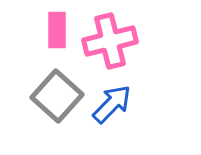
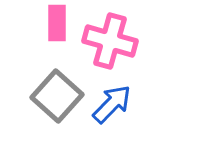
pink rectangle: moved 7 px up
pink cross: rotated 30 degrees clockwise
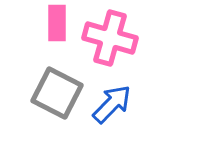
pink cross: moved 3 px up
gray square: moved 3 px up; rotated 15 degrees counterclockwise
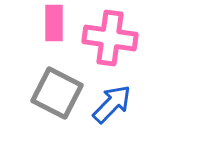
pink rectangle: moved 3 px left
pink cross: rotated 8 degrees counterclockwise
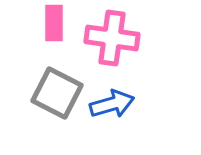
pink cross: moved 2 px right
blue arrow: rotated 30 degrees clockwise
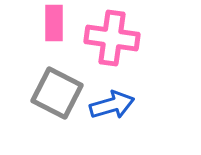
blue arrow: moved 1 px down
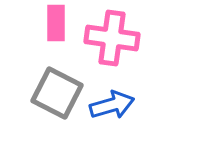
pink rectangle: moved 2 px right
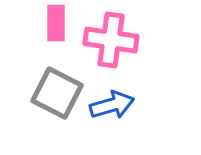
pink cross: moved 1 px left, 2 px down
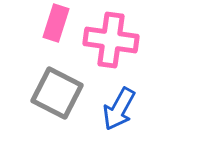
pink rectangle: rotated 18 degrees clockwise
blue arrow: moved 7 px right, 4 px down; rotated 135 degrees clockwise
